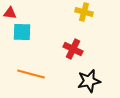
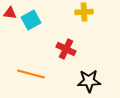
yellow cross: rotated 18 degrees counterclockwise
cyan square: moved 9 px right, 12 px up; rotated 30 degrees counterclockwise
red cross: moved 7 px left
black star: rotated 10 degrees clockwise
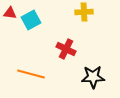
black star: moved 4 px right, 4 px up
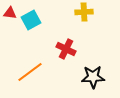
orange line: moved 1 px left, 2 px up; rotated 52 degrees counterclockwise
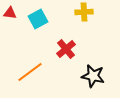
cyan square: moved 7 px right, 1 px up
red cross: rotated 24 degrees clockwise
black star: moved 1 px up; rotated 15 degrees clockwise
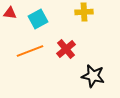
orange line: moved 21 px up; rotated 16 degrees clockwise
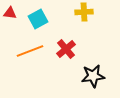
black star: rotated 20 degrees counterclockwise
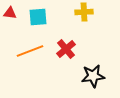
cyan square: moved 2 px up; rotated 24 degrees clockwise
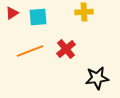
red triangle: moved 2 px right; rotated 40 degrees counterclockwise
black star: moved 4 px right, 2 px down
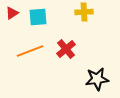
black star: moved 1 px down
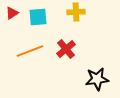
yellow cross: moved 8 px left
